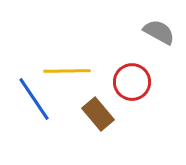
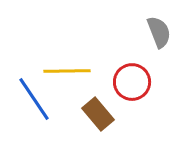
gray semicircle: rotated 40 degrees clockwise
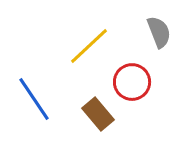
yellow line: moved 22 px right, 25 px up; rotated 42 degrees counterclockwise
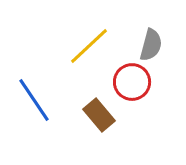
gray semicircle: moved 8 px left, 13 px down; rotated 36 degrees clockwise
blue line: moved 1 px down
brown rectangle: moved 1 px right, 1 px down
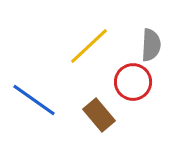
gray semicircle: rotated 12 degrees counterclockwise
red circle: moved 1 px right
blue line: rotated 21 degrees counterclockwise
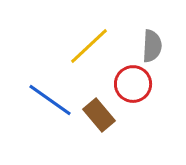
gray semicircle: moved 1 px right, 1 px down
red circle: moved 2 px down
blue line: moved 16 px right
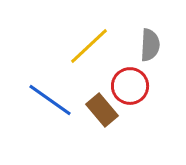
gray semicircle: moved 2 px left, 1 px up
red circle: moved 3 px left, 2 px down
brown rectangle: moved 3 px right, 5 px up
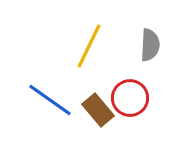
yellow line: rotated 21 degrees counterclockwise
red circle: moved 12 px down
brown rectangle: moved 4 px left
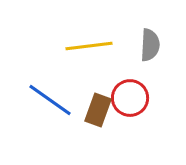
yellow line: rotated 57 degrees clockwise
brown rectangle: rotated 60 degrees clockwise
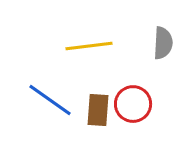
gray semicircle: moved 13 px right, 2 px up
red circle: moved 3 px right, 6 px down
brown rectangle: rotated 16 degrees counterclockwise
